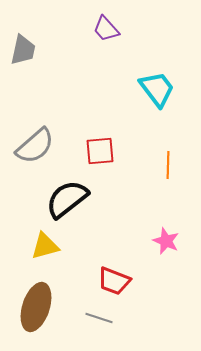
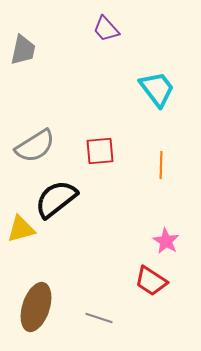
gray semicircle: rotated 9 degrees clockwise
orange line: moved 7 px left
black semicircle: moved 11 px left
pink star: rotated 8 degrees clockwise
yellow triangle: moved 24 px left, 17 px up
red trapezoid: moved 37 px right; rotated 12 degrees clockwise
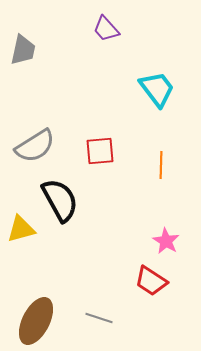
black semicircle: moved 4 px right, 1 px down; rotated 99 degrees clockwise
brown ellipse: moved 14 px down; rotated 9 degrees clockwise
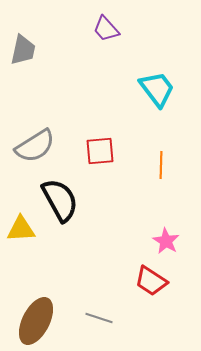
yellow triangle: rotated 12 degrees clockwise
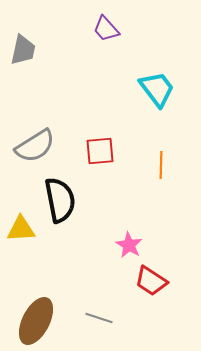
black semicircle: rotated 18 degrees clockwise
pink star: moved 37 px left, 4 px down
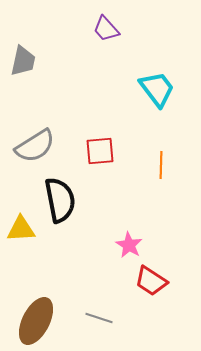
gray trapezoid: moved 11 px down
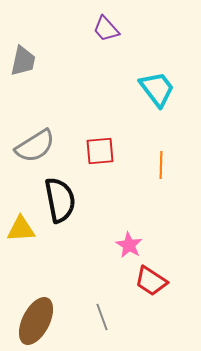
gray line: moved 3 px right, 1 px up; rotated 52 degrees clockwise
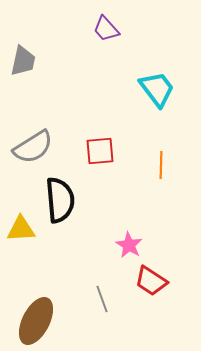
gray semicircle: moved 2 px left, 1 px down
black semicircle: rotated 6 degrees clockwise
gray line: moved 18 px up
